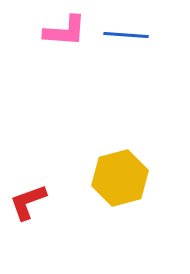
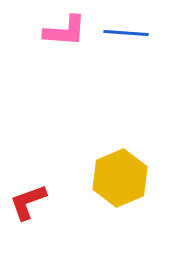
blue line: moved 2 px up
yellow hexagon: rotated 8 degrees counterclockwise
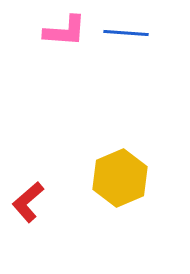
red L-shape: rotated 21 degrees counterclockwise
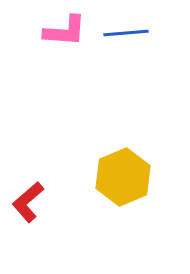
blue line: rotated 9 degrees counterclockwise
yellow hexagon: moved 3 px right, 1 px up
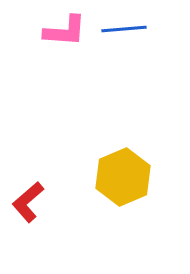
blue line: moved 2 px left, 4 px up
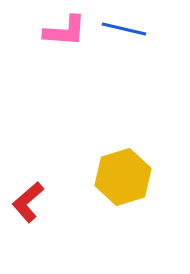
blue line: rotated 18 degrees clockwise
yellow hexagon: rotated 6 degrees clockwise
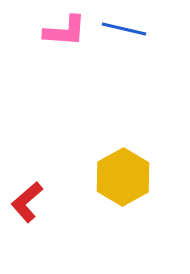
yellow hexagon: rotated 12 degrees counterclockwise
red L-shape: moved 1 px left
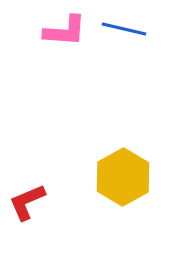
red L-shape: rotated 18 degrees clockwise
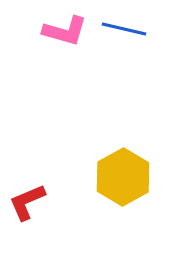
pink L-shape: rotated 12 degrees clockwise
